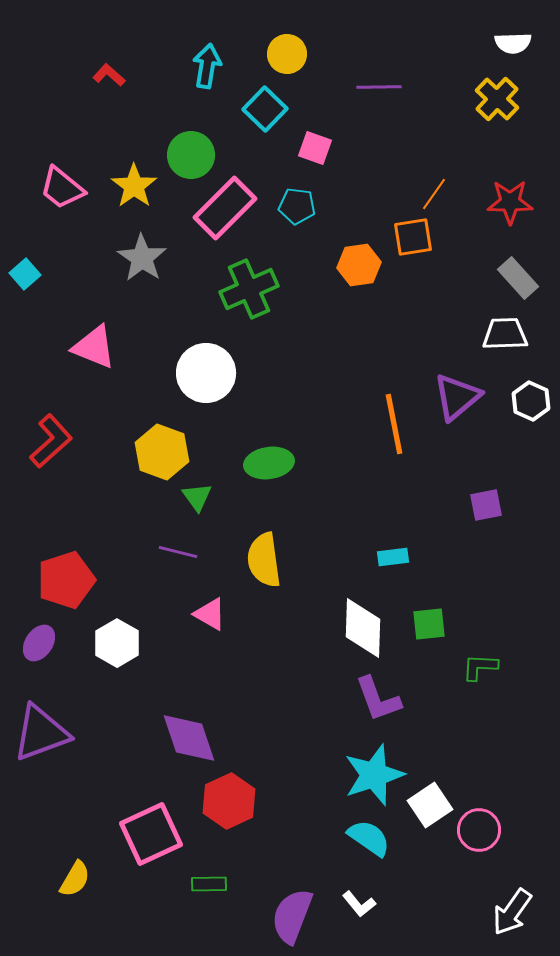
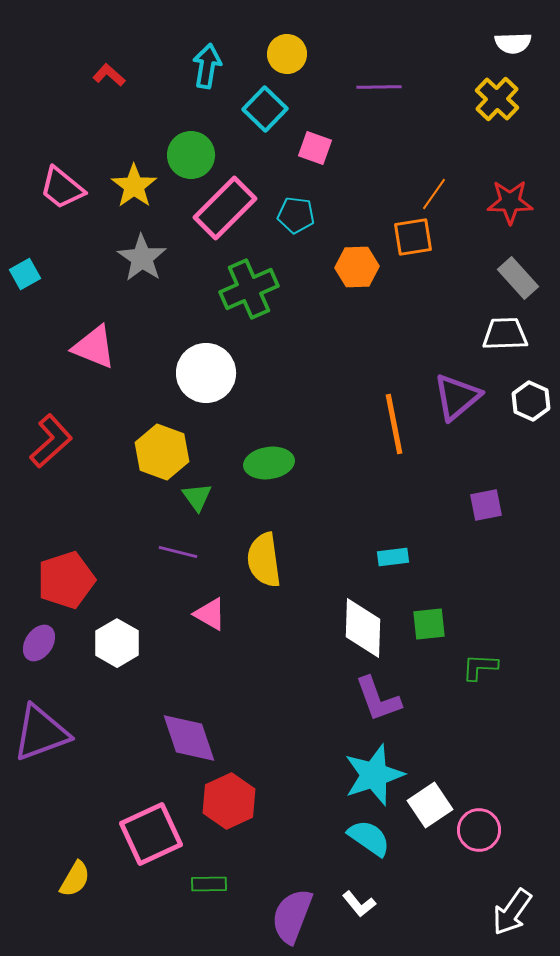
cyan pentagon at (297, 206): moved 1 px left, 9 px down
orange hexagon at (359, 265): moved 2 px left, 2 px down; rotated 6 degrees clockwise
cyan square at (25, 274): rotated 12 degrees clockwise
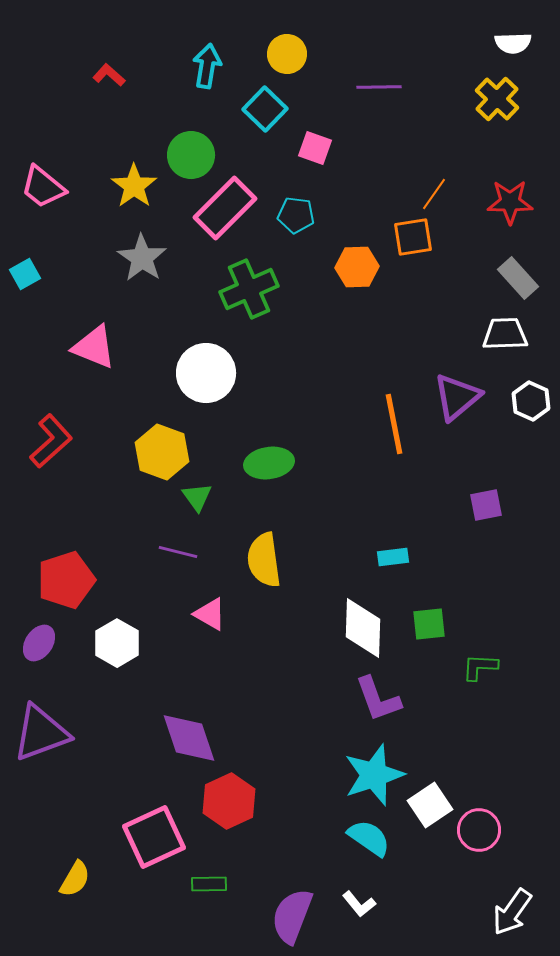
pink trapezoid at (62, 188): moved 19 px left, 1 px up
pink square at (151, 834): moved 3 px right, 3 px down
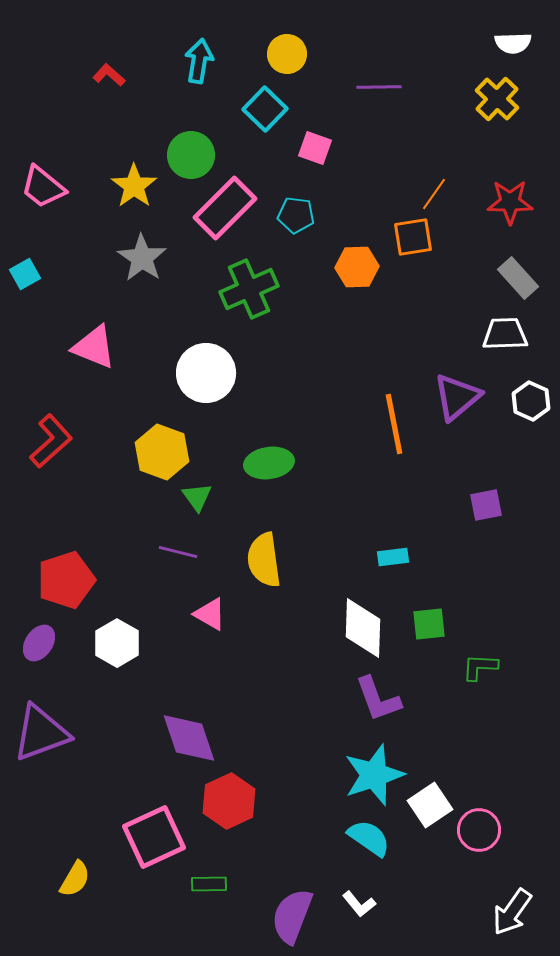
cyan arrow at (207, 66): moved 8 px left, 5 px up
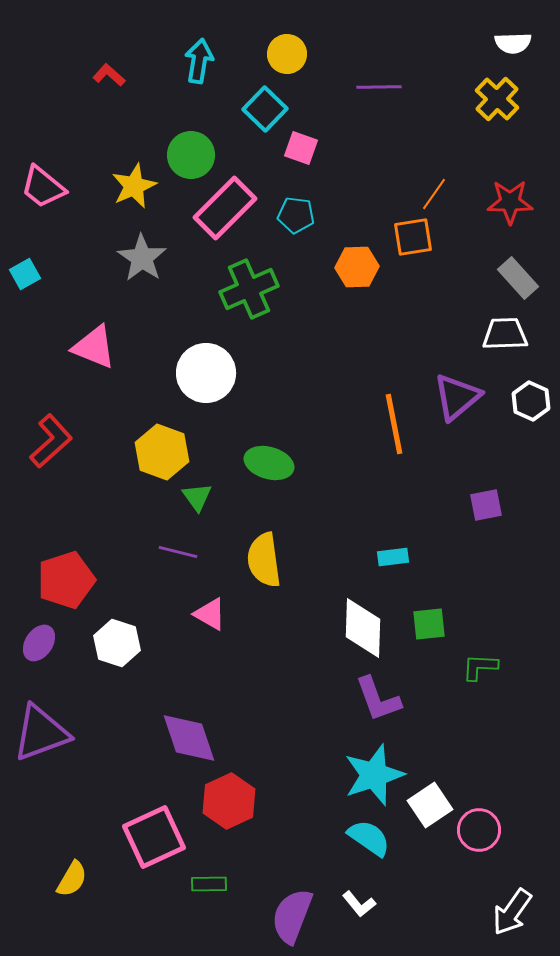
pink square at (315, 148): moved 14 px left
yellow star at (134, 186): rotated 12 degrees clockwise
green ellipse at (269, 463): rotated 24 degrees clockwise
white hexagon at (117, 643): rotated 12 degrees counterclockwise
yellow semicircle at (75, 879): moved 3 px left
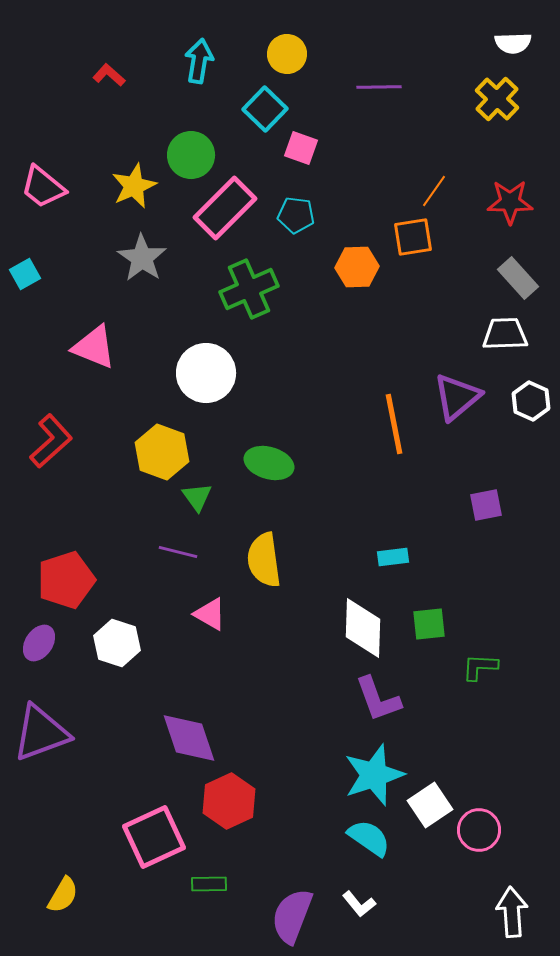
orange line at (434, 194): moved 3 px up
yellow semicircle at (72, 879): moved 9 px left, 16 px down
white arrow at (512, 912): rotated 141 degrees clockwise
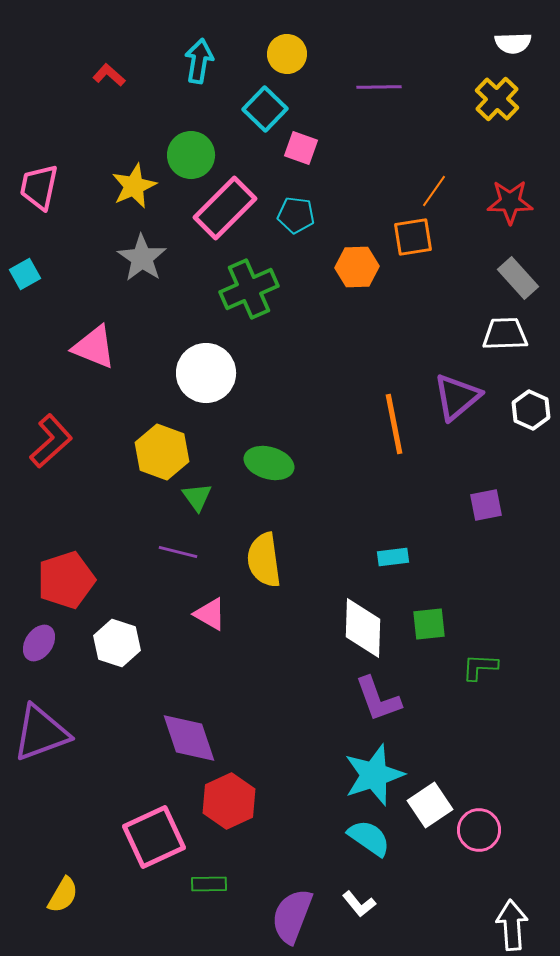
pink trapezoid at (43, 187): moved 4 px left; rotated 63 degrees clockwise
white hexagon at (531, 401): moved 9 px down
white arrow at (512, 912): moved 13 px down
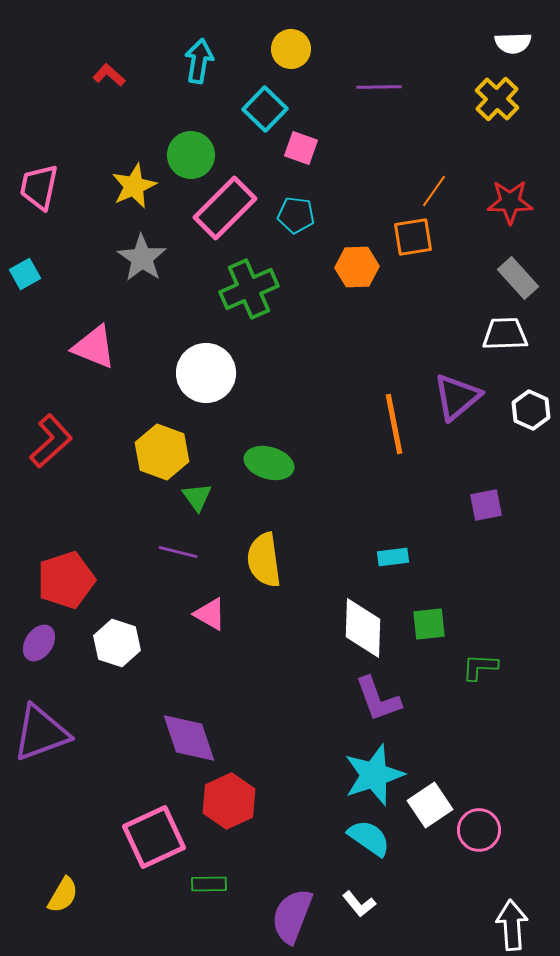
yellow circle at (287, 54): moved 4 px right, 5 px up
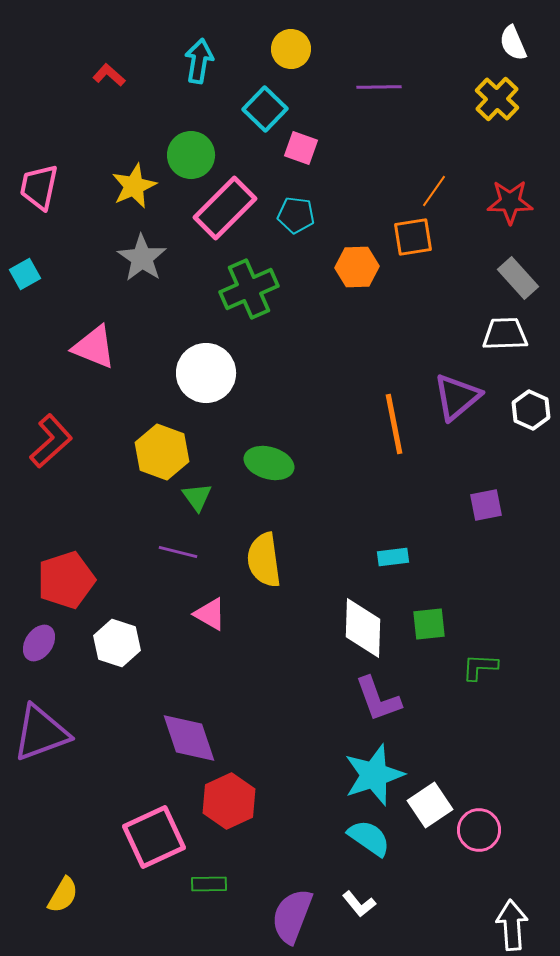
white semicircle at (513, 43): rotated 69 degrees clockwise
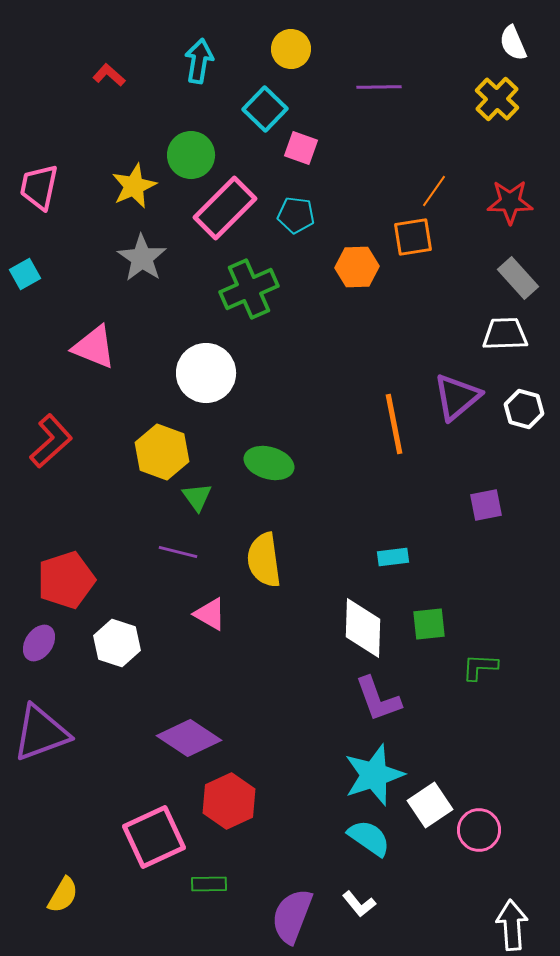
white hexagon at (531, 410): moved 7 px left, 1 px up; rotated 9 degrees counterclockwise
purple diamond at (189, 738): rotated 38 degrees counterclockwise
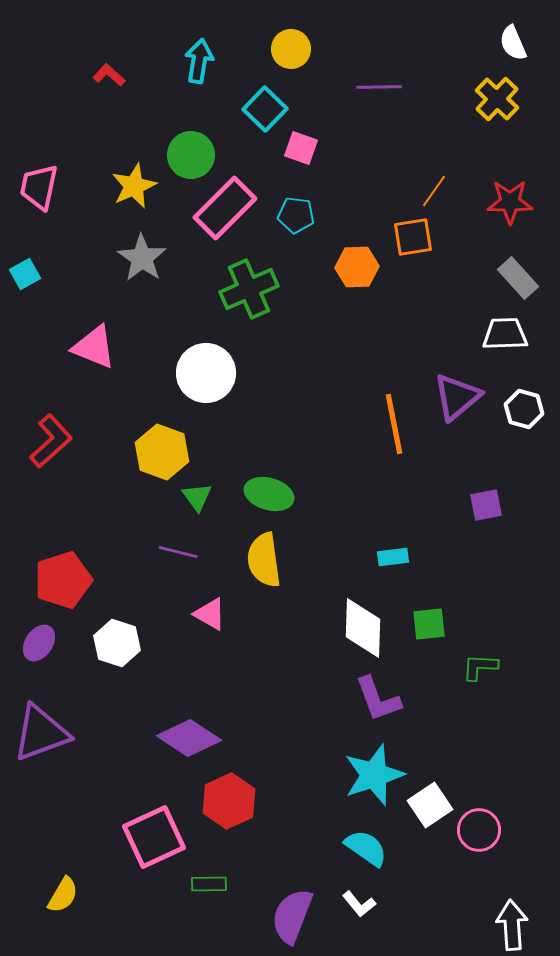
green ellipse at (269, 463): moved 31 px down
red pentagon at (66, 580): moved 3 px left
cyan semicircle at (369, 838): moved 3 px left, 10 px down
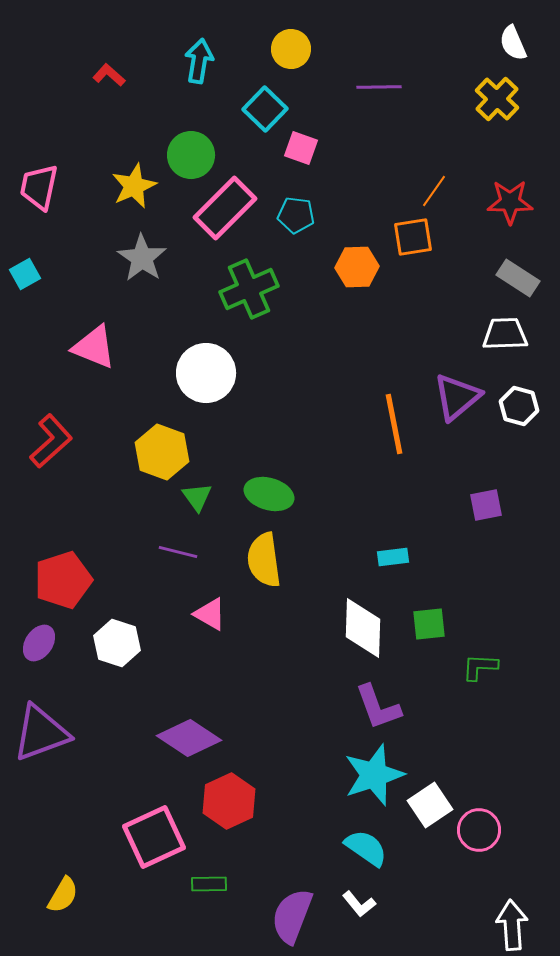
gray rectangle at (518, 278): rotated 15 degrees counterclockwise
white hexagon at (524, 409): moved 5 px left, 3 px up
purple L-shape at (378, 699): moved 8 px down
